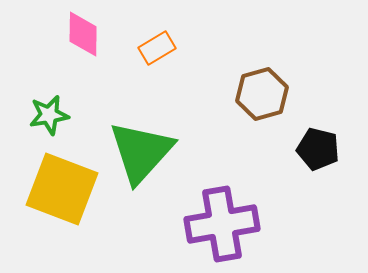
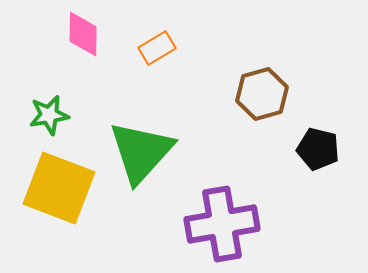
yellow square: moved 3 px left, 1 px up
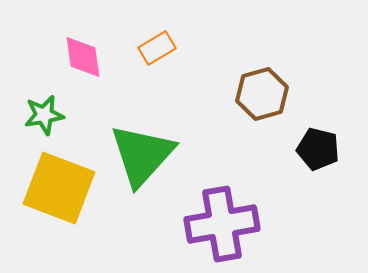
pink diamond: moved 23 px down; rotated 9 degrees counterclockwise
green star: moved 5 px left
green triangle: moved 1 px right, 3 px down
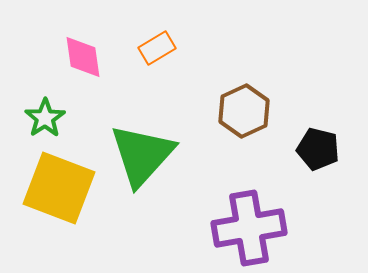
brown hexagon: moved 18 px left, 17 px down; rotated 9 degrees counterclockwise
green star: moved 1 px right, 3 px down; rotated 24 degrees counterclockwise
purple cross: moved 27 px right, 4 px down
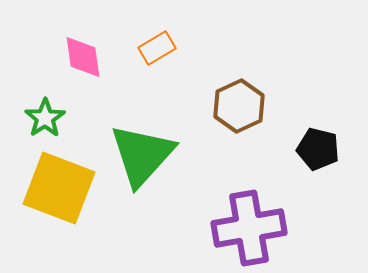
brown hexagon: moved 5 px left, 5 px up
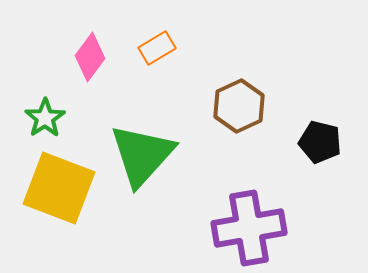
pink diamond: moved 7 px right; rotated 45 degrees clockwise
black pentagon: moved 2 px right, 7 px up
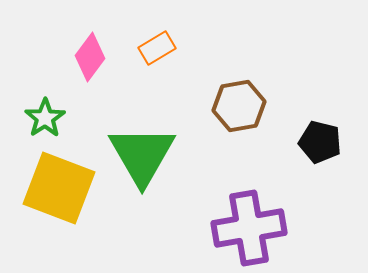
brown hexagon: rotated 15 degrees clockwise
green triangle: rotated 12 degrees counterclockwise
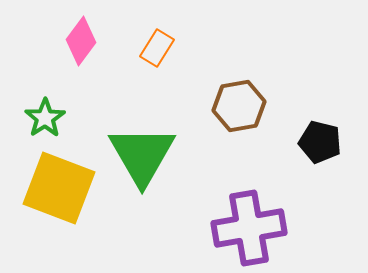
orange rectangle: rotated 27 degrees counterclockwise
pink diamond: moved 9 px left, 16 px up
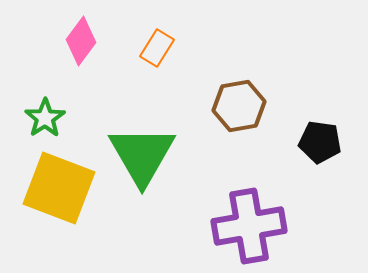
black pentagon: rotated 6 degrees counterclockwise
purple cross: moved 2 px up
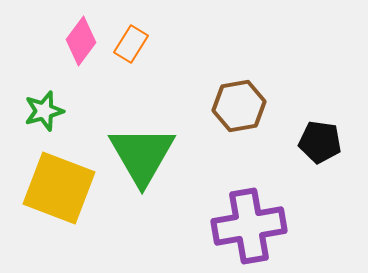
orange rectangle: moved 26 px left, 4 px up
green star: moved 1 px left, 7 px up; rotated 18 degrees clockwise
